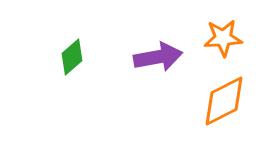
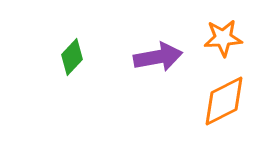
green diamond: rotated 6 degrees counterclockwise
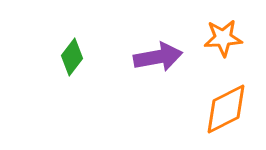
green diamond: rotated 6 degrees counterclockwise
orange diamond: moved 2 px right, 8 px down
